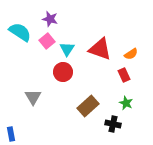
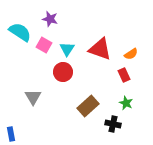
pink square: moved 3 px left, 4 px down; rotated 21 degrees counterclockwise
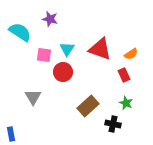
pink square: moved 10 px down; rotated 21 degrees counterclockwise
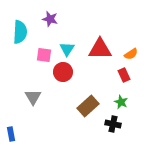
cyan semicircle: rotated 60 degrees clockwise
red triangle: rotated 20 degrees counterclockwise
green star: moved 5 px left, 1 px up
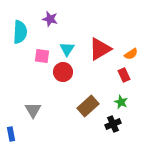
red triangle: rotated 30 degrees counterclockwise
pink square: moved 2 px left, 1 px down
gray triangle: moved 13 px down
black cross: rotated 35 degrees counterclockwise
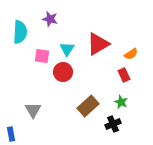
red triangle: moved 2 px left, 5 px up
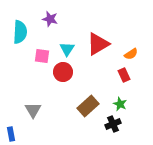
green star: moved 1 px left, 2 px down
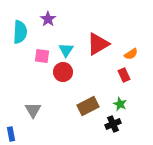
purple star: moved 2 px left; rotated 21 degrees clockwise
cyan triangle: moved 1 px left, 1 px down
brown rectangle: rotated 15 degrees clockwise
